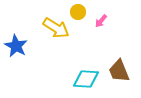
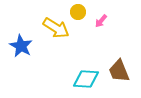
blue star: moved 5 px right
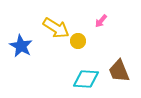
yellow circle: moved 29 px down
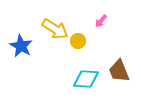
yellow arrow: moved 1 px left, 1 px down
